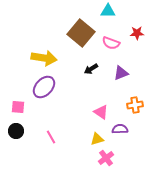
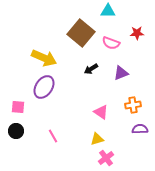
yellow arrow: rotated 15 degrees clockwise
purple ellipse: rotated 10 degrees counterclockwise
orange cross: moved 2 px left
purple semicircle: moved 20 px right
pink line: moved 2 px right, 1 px up
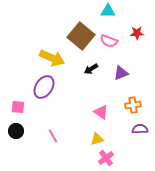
brown square: moved 3 px down
pink semicircle: moved 2 px left, 2 px up
yellow arrow: moved 8 px right
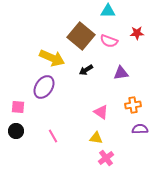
black arrow: moved 5 px left, 1 px down
purple triangle: rotated 14 degrees clockwise
yellow triangle: moved 1 px left, 1 px up; rotated 24 degrees clockwise
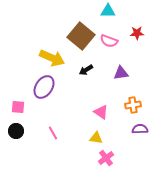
pink line: moved 3 px up
